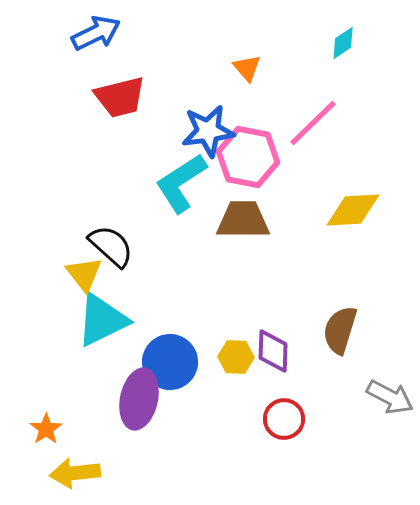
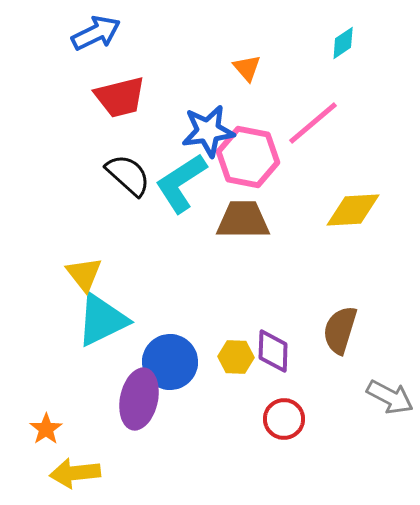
pink line: rotated 4 degrees clockwise
black semicircle: moved 17 px right, 71 px up
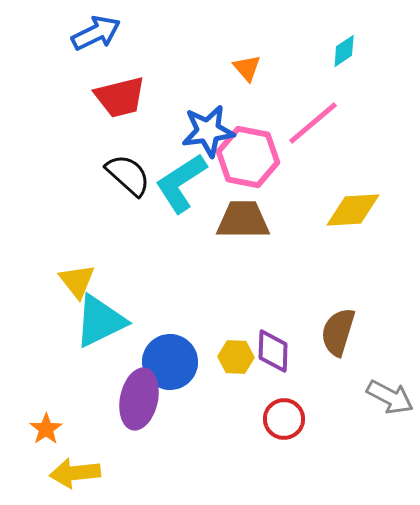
cyan diamond: moved 1 px right, 8 px down
yellow triangle: moved 7 px left, 7 px down
cyan triangle: moved 2 px left, 1 px down
brown semicircle: moved 2 px left, 2 px down
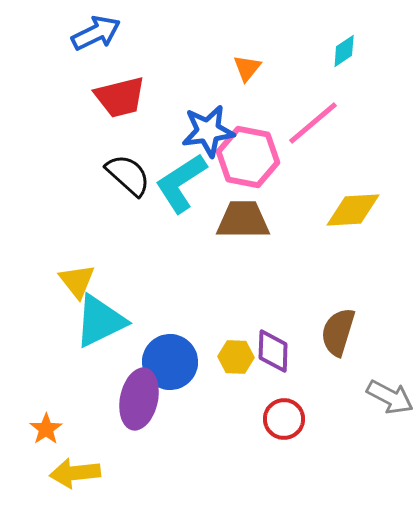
orange triangle: rotated 20 degrees clockwise
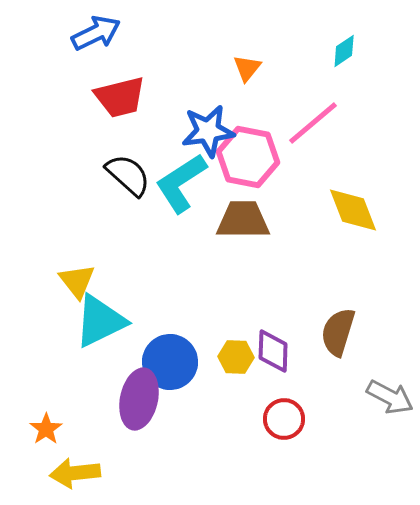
yellow diamond: rotated 72 degrees clockwise
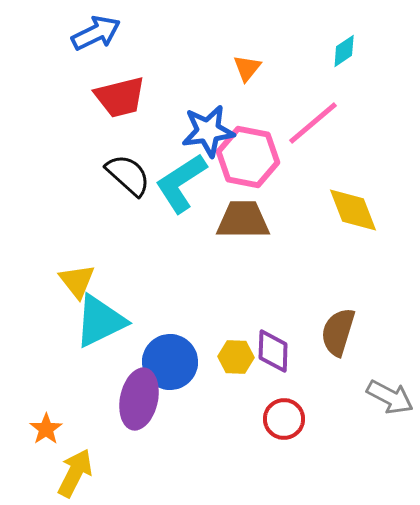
yellow arrow: rotated 123 degrees clockwise
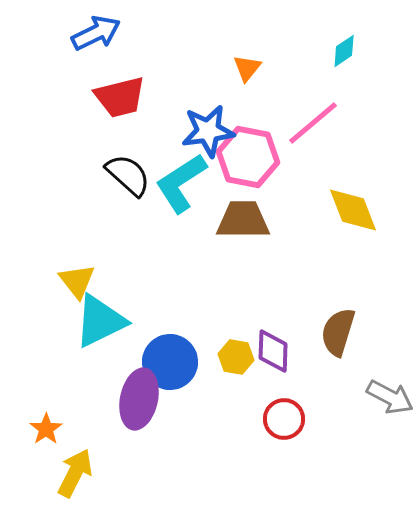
yellow hexagon: rotated 8 degrees clockwise
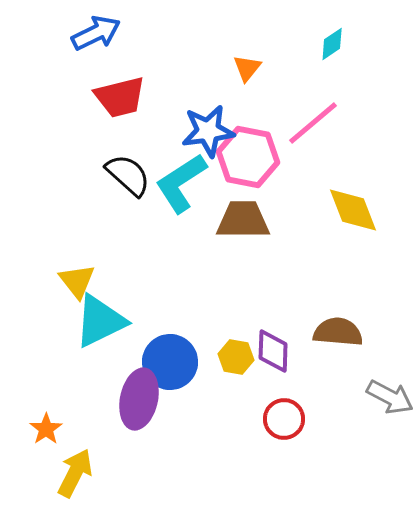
cyan diamond: moved 12 px left, 7 px up
brown semicircle: rotated 78 degrees clockwise
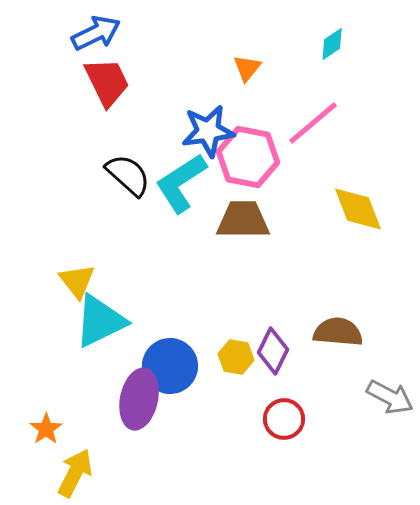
red trapezoid: moved 13 px left, 15 px up; rotated 102 degrees counterclockwise
yellow diamond: moved 5 px right, 1 px up
purple diamond: rotated 24 degrees clockwise
blue circle: moved 4 px down
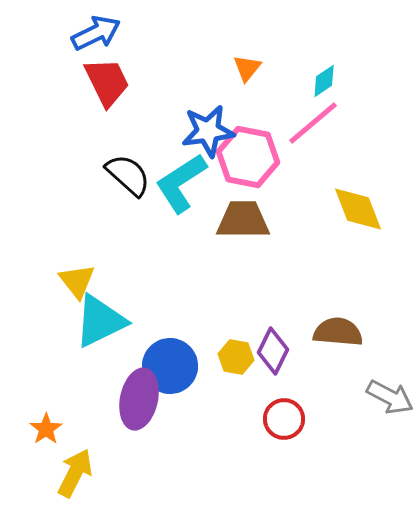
cyan diamond: moved 8 px left, 37 px down
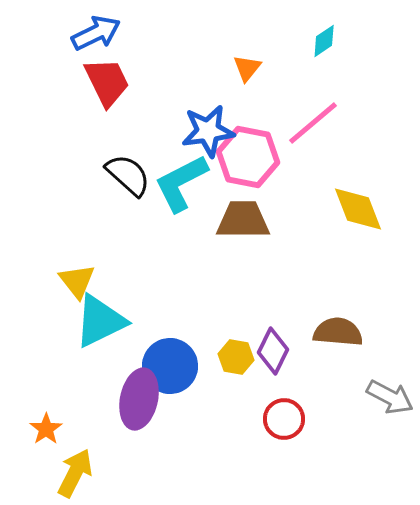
cyan diamond: moved 40 px up
cyan L-shape: rotated 6 degrees clockwise
